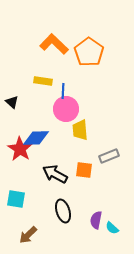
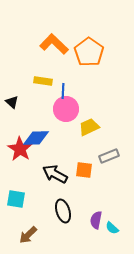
yellow trapezoid: moved 9 px right, 3 px up; rotated 70 degrees clockwise
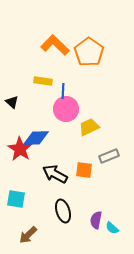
orange L-shape: moved 1 px right, 1 px down
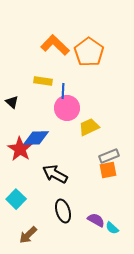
pink circle: moved 1 px right, 1 px up
orange square: moved 24 px right; rotated 18 degrees counterclockwise
cyan square: rotated 36 degrees clockwise
purple semicircle: rotated 108 degrees clockwise
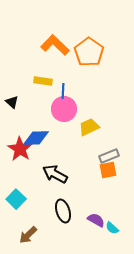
pink circle: moved 3 px left, 1 px down
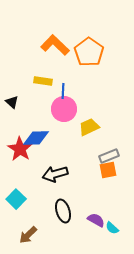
black arrow: rotated 45 degrees counterclockwise
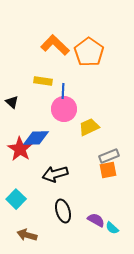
brown arrow: moved 1 px left; rotated 60 degrees clockwise
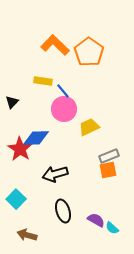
blue line: rotated 42 degrees counterclockwise
black triangle: rotated 32 degrees clockwise
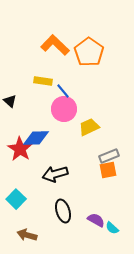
black triangle: moved 2 px left, 1 px up; rotated 32 degrees counterclockwise
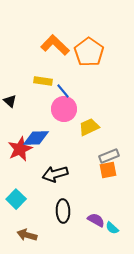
red star: rotated 15 degrees clockwise
black ellipse: rotated 15 degrees clockwise
